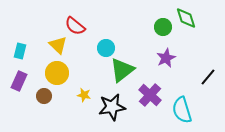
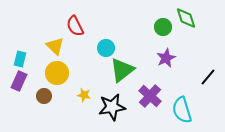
red semicircle: rotated 25 degrees clockwise
yellow triangle: moved 3 px left, 1 px down
cyan rectangle: moved 8 px down
purple cross: moved 1 px down
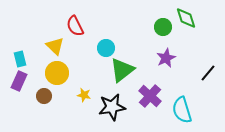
cyan rectangle: rotated 28 degrees counterclockwise
black line: moved 4 px up
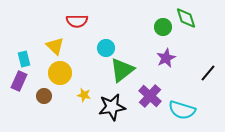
red semicircle: moved 2 px right, 5 px up; rotated 65 degrees counterclockwise
cyan rectangle: moved 4 px right
yellow circle: moved 3 px right
cyan semicircle: rotated 56 degrees counterclockwise
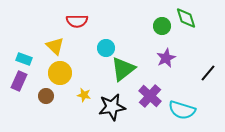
green circle: moved 1 px left, 1 px up
cyan rectangle: rotated 56 degrees counterclockwise
green triangle: moved 1 px right, 1 px up
brown circle: moved 2 px right
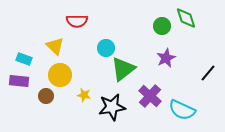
yellow circle: moved 2 px down
purple rectangle: rotated 72 degrees clockwise
cyan semicircle: rotated 8 degrees clockwise
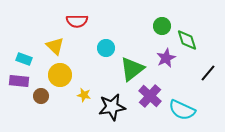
green diamond: moved 1 px right, 22 px down
green triangle: moved 9 px right
brown circle: moved 5 px left
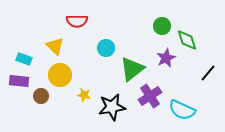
purple cross: rotated 15 degrees clockwise
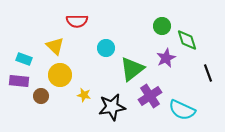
black line: rotated 60 degrees counterclockwise
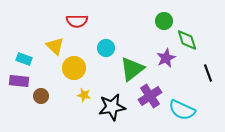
green circle: moved 2 px right, 5 px up
yellow circle: moved 14 px right, 7 px up
